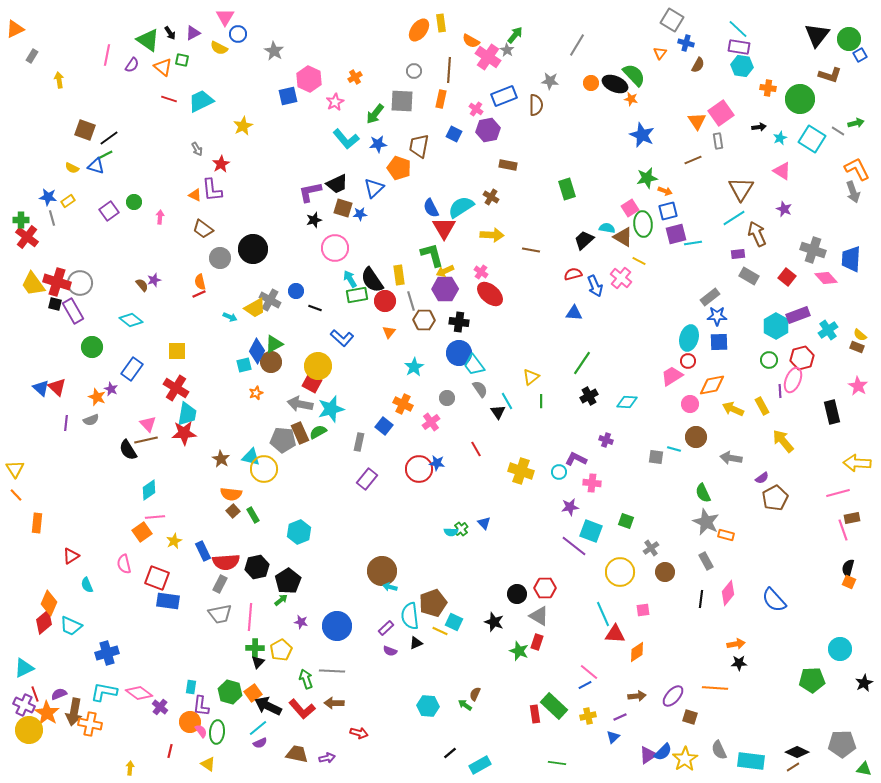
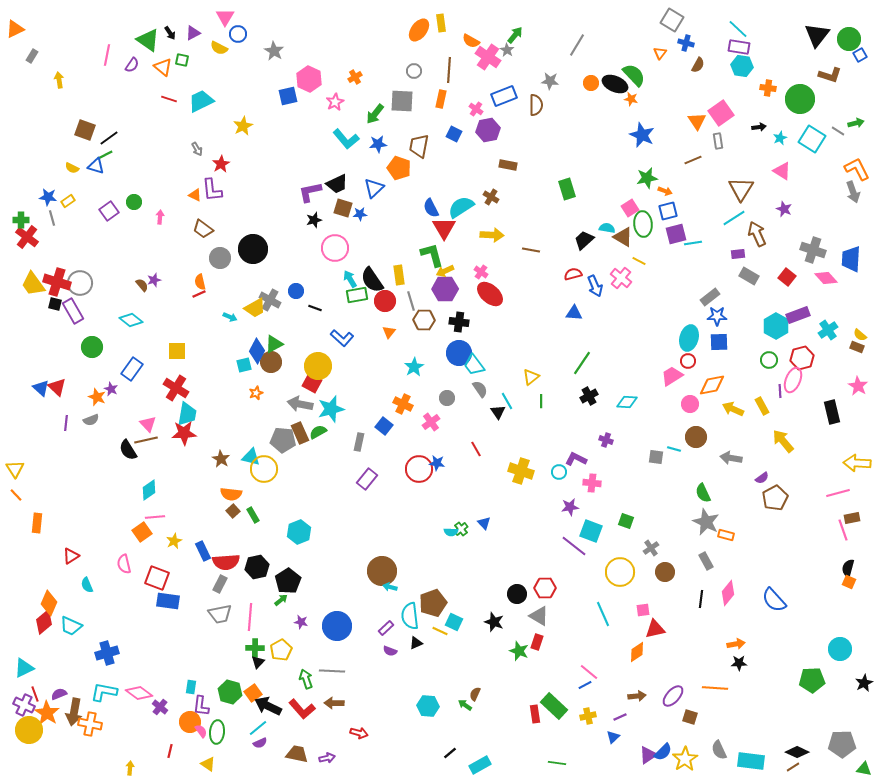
red triangle at (615, 634): moved 40 px right, 5 px up; rotated 15 degrees counterclockwise
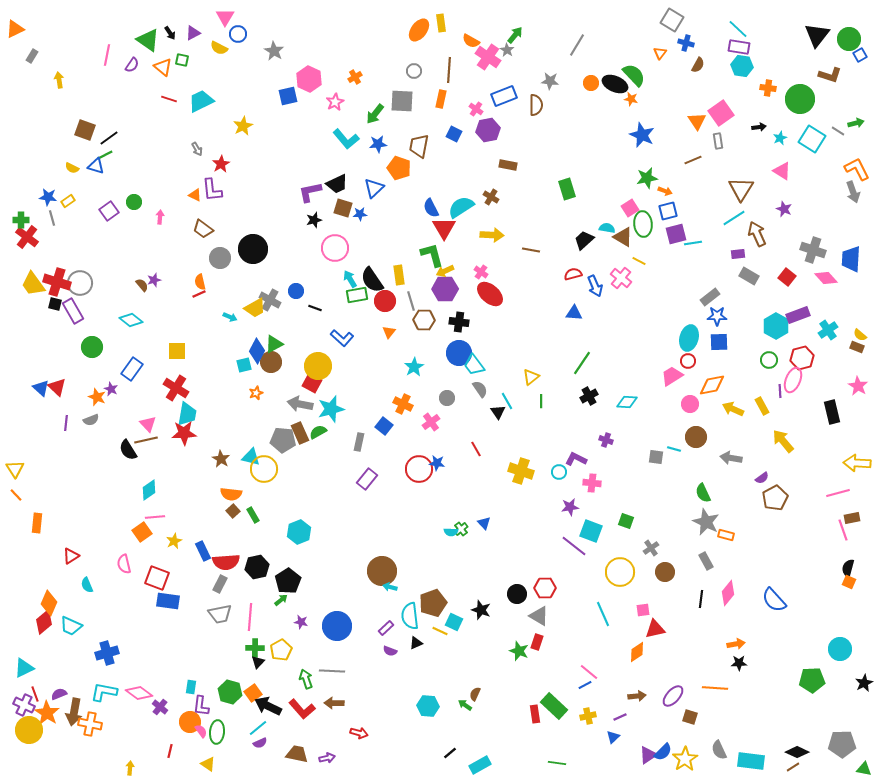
black star at (494, 622): moved 13 px left, 12 px up
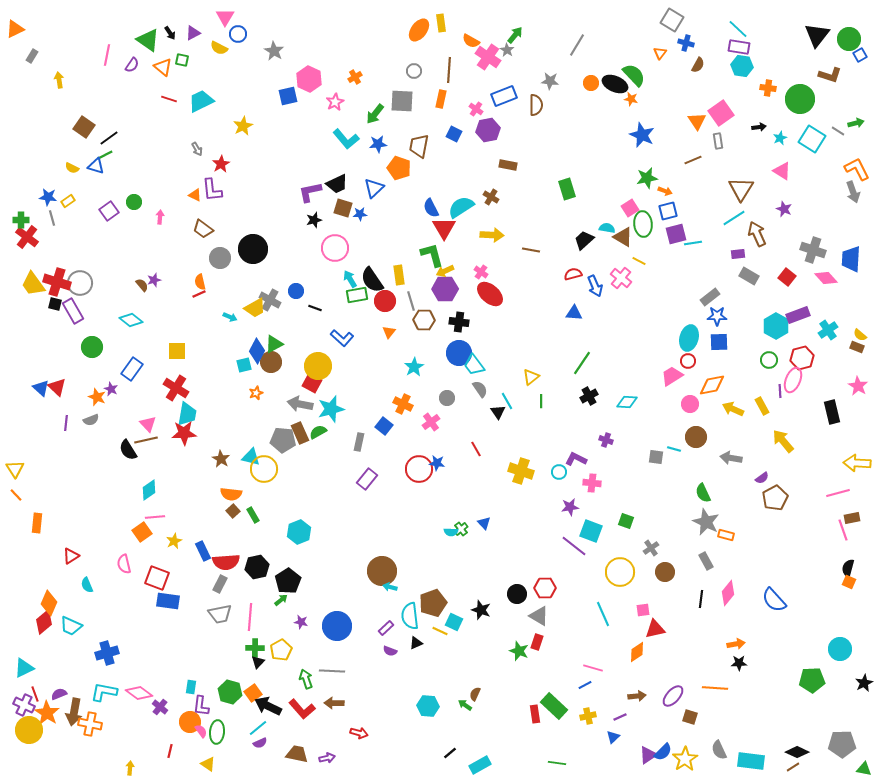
brown square at (85, 130): moved 1 px left, 3 px up; rotated 15 degrees clockwise
pink line at (589, 672): moved 4 px right, 4 px up; rotated 24 degrees counterclockwise
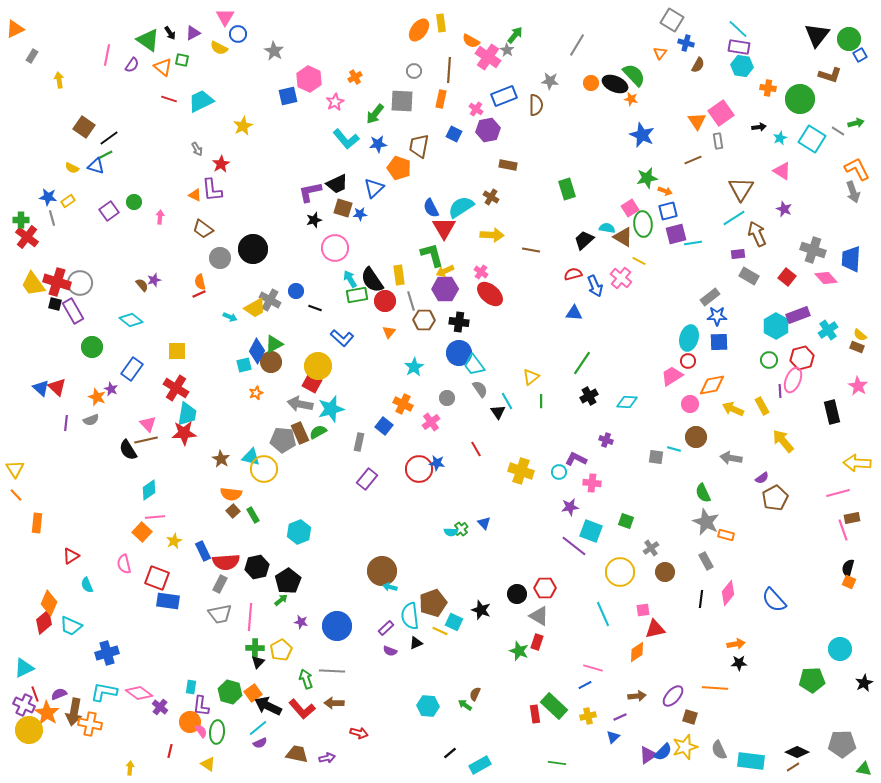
orange square at (142, 532): rotated 12 degrees counterclockwise
yellow star at (685, 759): moved 12 px up; rotated 15 degrees clockwise
